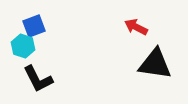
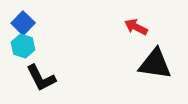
blue square: moved 11 px left, 3 px up; rotated 25 degrees counterclockwise
black L-shape: moved 3 px right, 1 px up
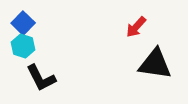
red arrow: rotated 75 degrees counterclockwise
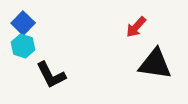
black L-shape: moved 10 px right, 3 px up
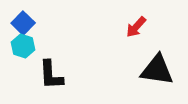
black triangle: moved 2 px right, 6 px down
black L-shape: rotated 24 degrees clockwise
